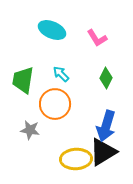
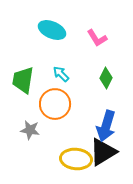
yellow ellipse: rotated 8 degrees clockwise
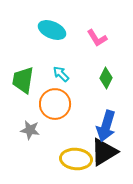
black triangle: moved 1 px right
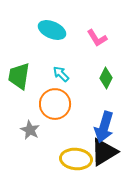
green trapezoid: moved 4 px left, 4 px up
blue arrow: moved 2 px left, 1 px down
gray star: rotated 18 degrees clockwise
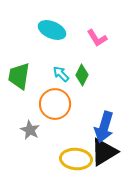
green diamond: moved 24 px left, 3 px up
